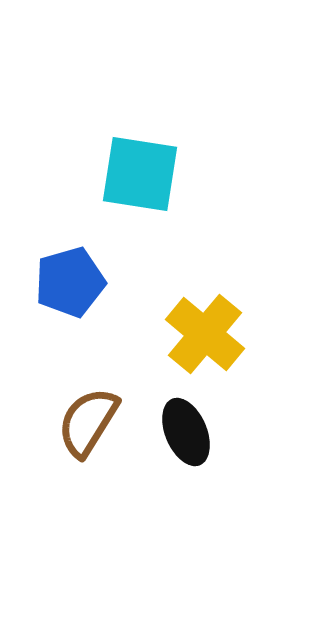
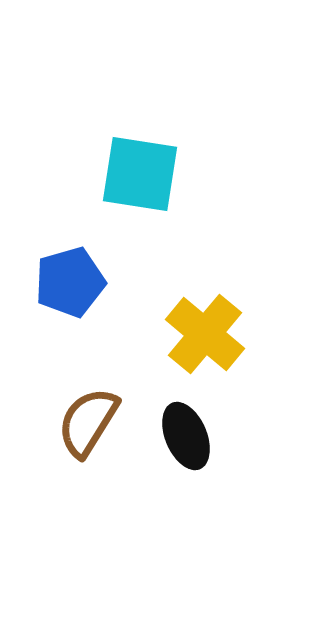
black ellipse: moved 4 px down
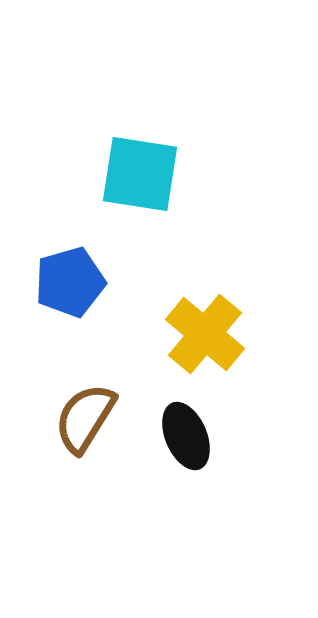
brown semicircle: moved 3 px left, 4 px up
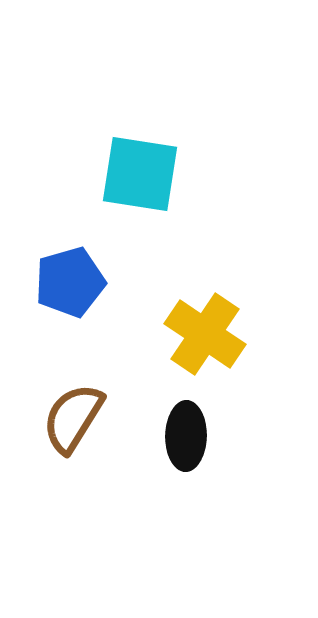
yellow cross: rotated 6 degrees counterclockwise
brown semicircle: moved 12 px left
black ellipse: rotated 24 degrees clockwise
